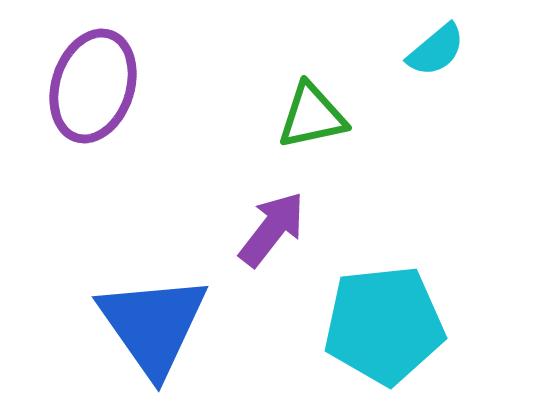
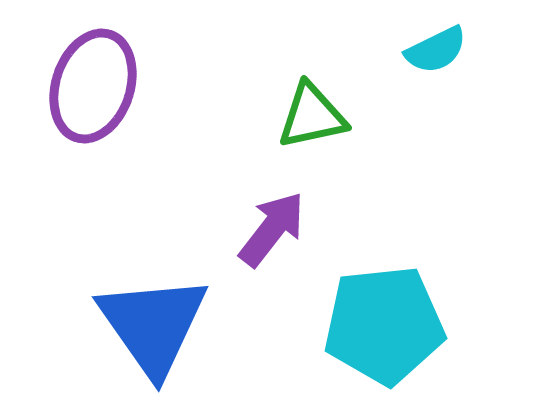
cyan semicircle: rotated 14 degrees clockwise
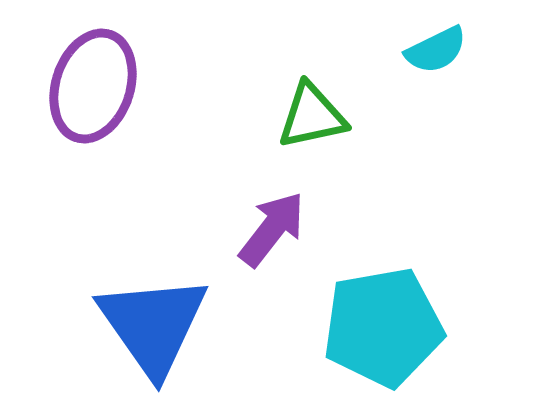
cyan pentagon: moved 1 px left, 2 px down; rotated 4 degrees counterclockwise
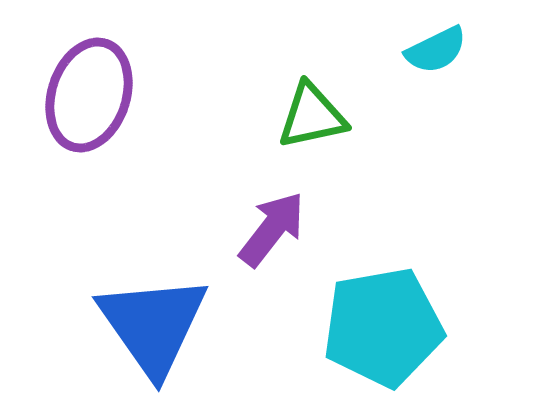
purple ellipse: moved 4 px left, 9 px down
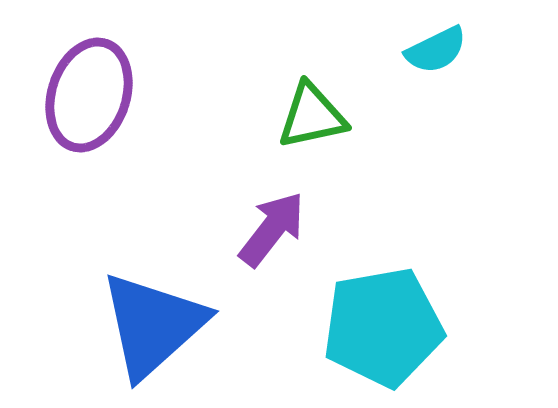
blue triangle: rotated 23 degrees clockwise
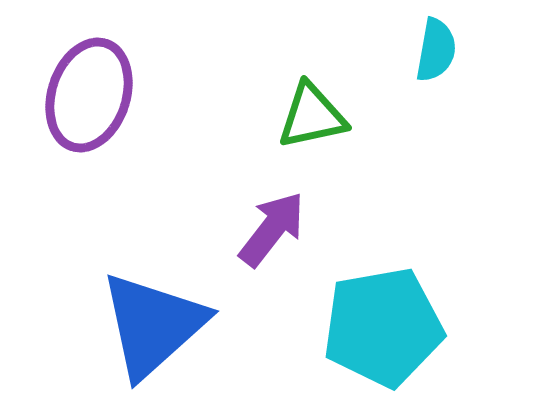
cyan semicircle: rotated 54 degrees counterclockwise
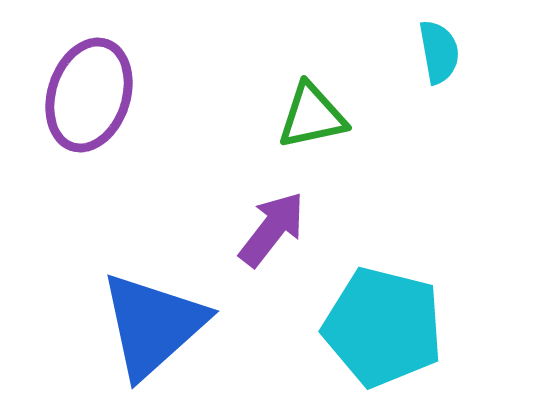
cyan semicircle: moved 3 px right, 2 px down; rotated 20 degrees counterclockwise
cyan pentagon: rotated 24 degrees clockwise
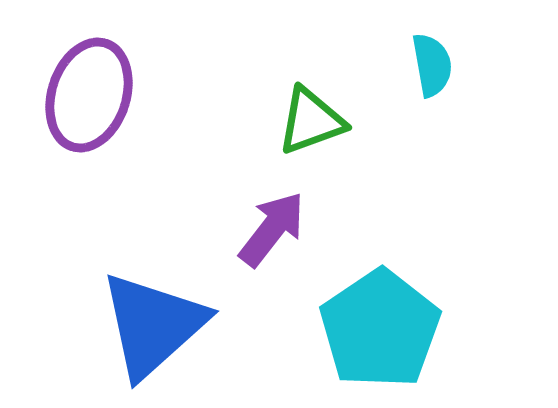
cyan semicircle: moved 7 px left, 13 px down
green triangle: moved 1 px left, 5 px down; rotated 8 degrees counterclockwise
cyan pentagon: moved 3 px left, 2 px down; rotated 24 degrees clockwise
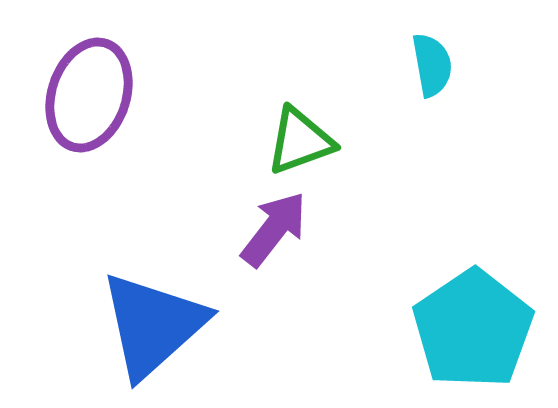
green triangle: moved 11 px left, 20 px down
purple arrow: moved 2 px right
cyan pentagon: moved 93 px right
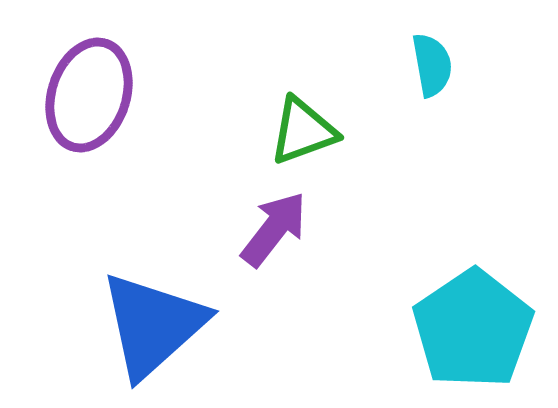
green triangle: moved 3 px right, 10 px up
